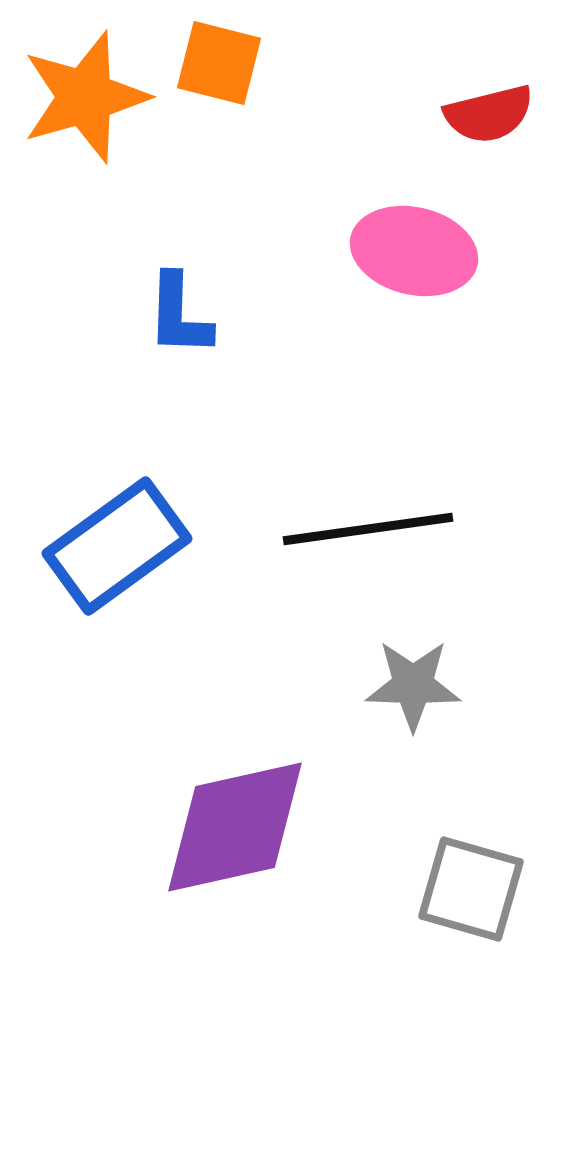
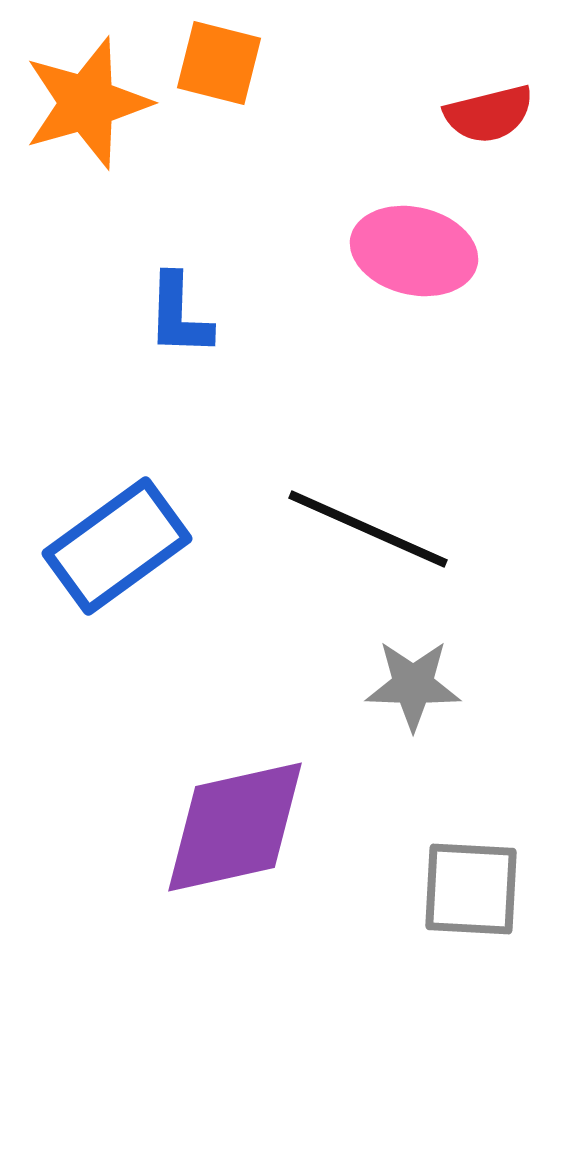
orange star: moved 2 px right, 6 px down
black line: rotated 32 degrees clockwise
gray square: rotated 13 degrees counterclockwise
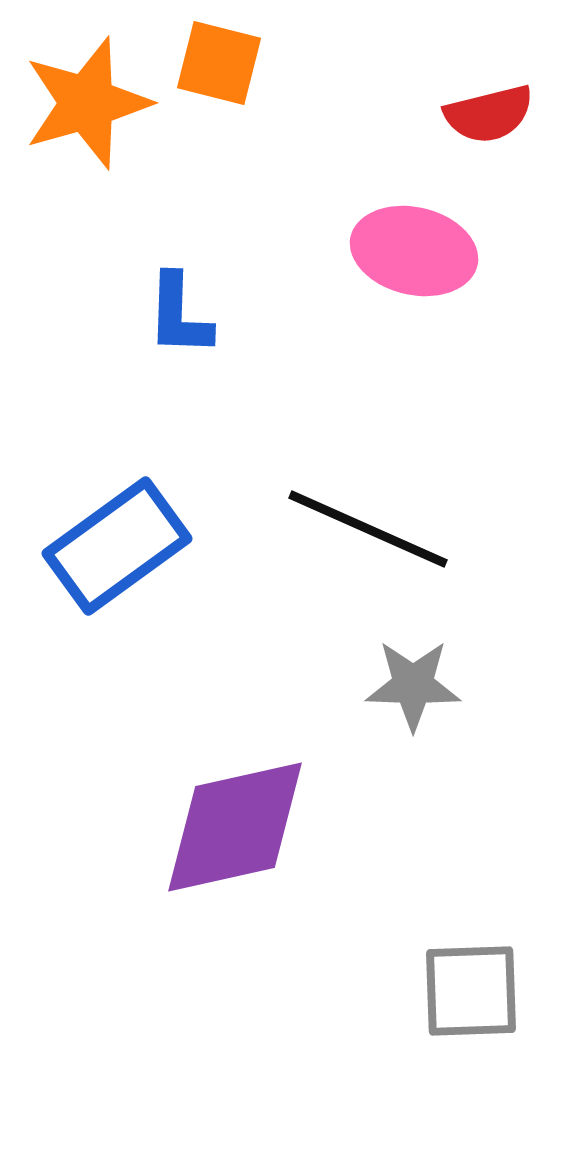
gray square: moved 102 px down; rotated 5 degrees counterclockwise
